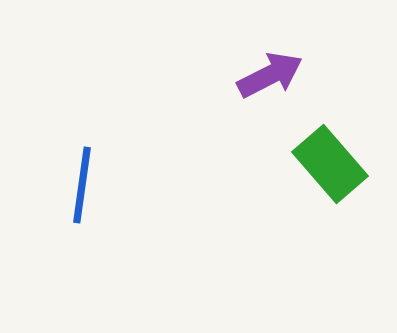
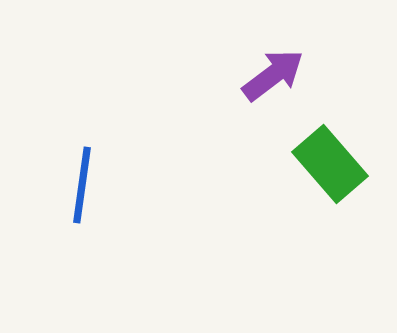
purple arrow: moved 3 px right; rotated 10 degrees counterclockwise
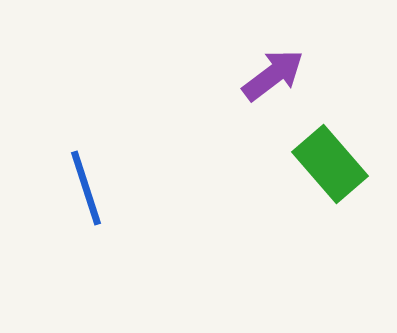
blue line: moved 4 px right, 3 px down; rotated 26 degrees counterclockwise
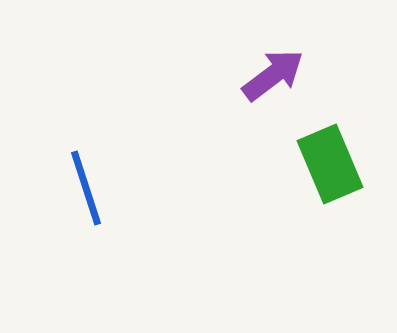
green rectangle: rotated 18 degrees clockwise
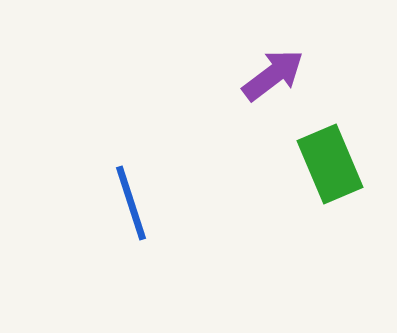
blue line: moved 45 px right, 15 px down
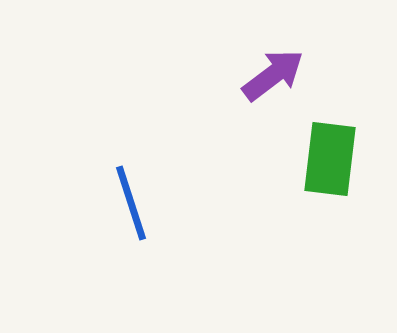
green rectangle: moved 5 px up; rotated 30 degrees clockwise
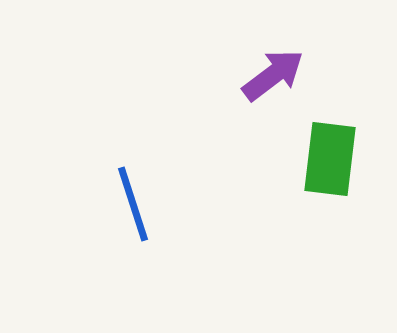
blue line: moved 2 px right, 1 px down
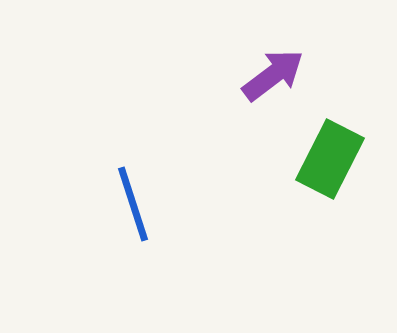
green rectangle: rotated 20 degrees clockwise
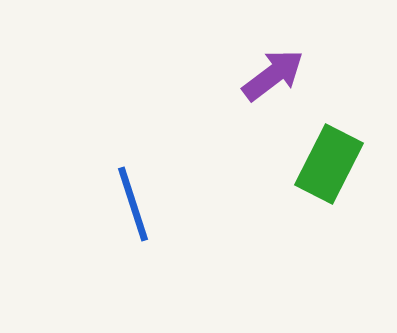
green rectangle: moved 1 px left, 5 px down
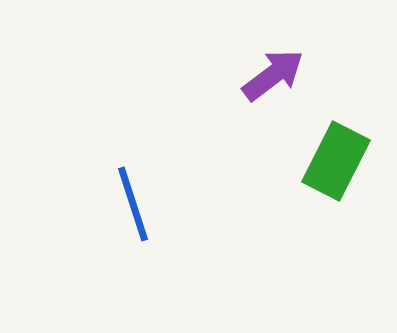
green rectangle: moved 7 px right, 3 px up
